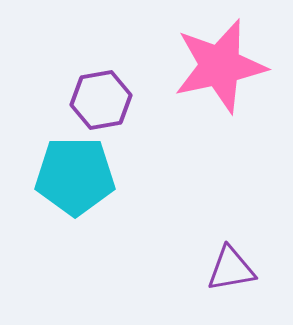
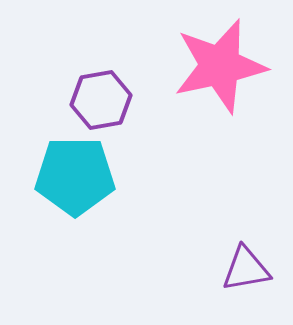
purple triangle: moved 15 px right
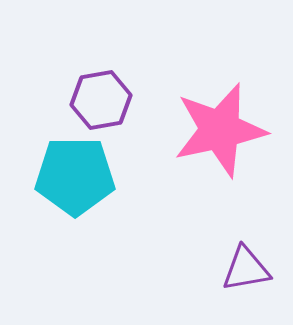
pink star: moved 64 px down
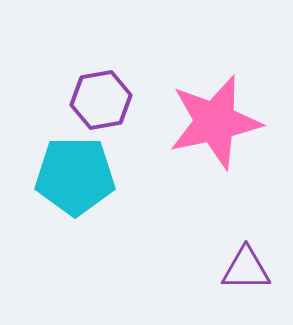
pink star: moved 5 px left, 8 px up
purple triangle: rotated 10 degrees clockwise
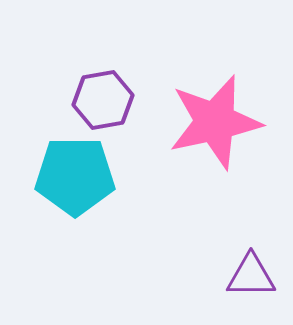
purple hexagon: moved 2 px right
purple triangle: moved 5 px right, 7 px down
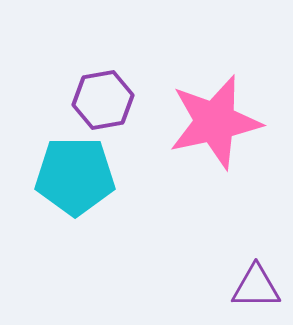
purple triangle: moved 5 px right, 11 px down
